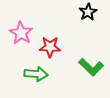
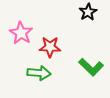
green arrow: moved 3 px right, 1 px up
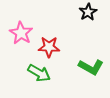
red star: moved 1 px left
green L-shape: rotated 15 degrees counterclockwise
green arrow: rotated 25 degrees clockwise
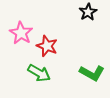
red star: moved 2 px left, 1 px up; rotated 20 degrees clockwise
green L-shape: moved 1 px right, 6 px down
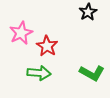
pink star: rotated 15 degrees clockwise
red star: rotated 10 degrees clockwise
green arrow: rotated 25 degrees counterclockwise
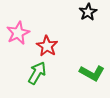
pink star: moved 3 px left
green arrow: moved 2 px left; rotated 65 degrees counterclockwise
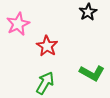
pink star: moved 9 px up
green arrow: moved 8 px right, 10 px down
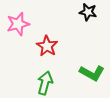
black star: rotated 30 degrees counterclockwise
pink star: rotated 10 degrees clockwise
green arrow: rotated 15 degrees counterclockwise
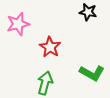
red star: moved 3 px right, 1 px down
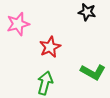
black star: moved 1 px left
red star: rotated 15 degrees clockwise
green L-shape: moved 1 px right, 1 px up
